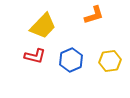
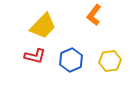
orange L-shape: rotated 145 degrees clockwise
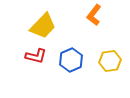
red L-shape: moved 1 px right
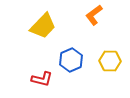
orange L-shape: rotated 15 degrees clockwise
red L-shape: moved 6 px right, 23 px down
yellow hexagon: rotated 10 degrees clockwise
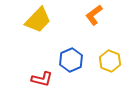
yellow trapezoid: moved 5 px left, 6 px up
yellow hexagon: rotated 20 degrees clockwise
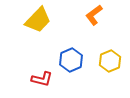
yellow hexagon: rotated 15 degrees clockwise
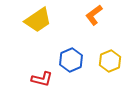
yellow trapezoid: rotated 12 degrees clockwise
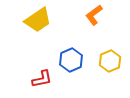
red L-shape: rotated 25 degrees counterclockwise
